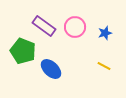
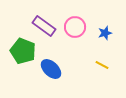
yellow line: moved 2 px left, 1 px up
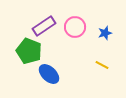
purple rectangle: rotated 70 degrees counterclockwise
green pentagon: moved 6 px right
blue ellipse: moved 2 px left, 5 px down
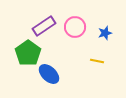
green pentagon: moved 1 px left, 2 px down; rotated 15 degrees clockwise
yellow line: moved 5 px left, 4 px up; rotated 16 degrees counterclockwise
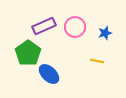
purple rectangle: rotated 10 degrees clockwise
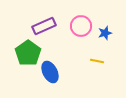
pink circle: moved 6 px right, 1 px up
blue ellipse: moved 1 px right, 2 px up; rotated 20 degrees clockwise
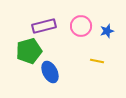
purple rectangle: rotated 10 degrees clockwise
blue star: moved 2 px right, 2 px up
green pentagon: moved 1 px right, 2 px up; rotated 20 degrees clockwise
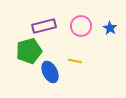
blue star: moved 3 px right, 3 px up; rotated 24 degrees counterclockwise
yellow line: moved 22 px left
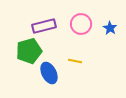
pink circle: moved 2 px up
blue ellipse: moved 1 px left, 1 px down
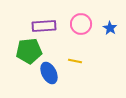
purple rectangle: rotated 10 degrees clockwise
green pentagon: rotated 10 degrees clockwise
